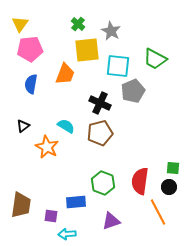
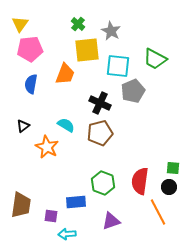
cyan semicircle: moved 1 px up
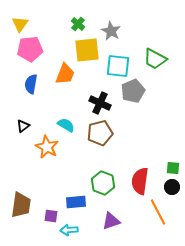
black circle: moved 3 px right
cyan arrow: moved 2 px right, 4 px up
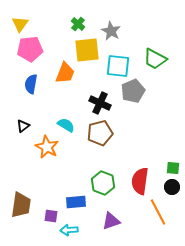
orange trapezoid: moved 1 px up
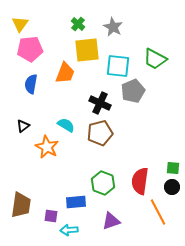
gray star: moved 2 px right, 4 px up
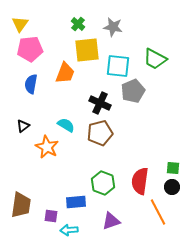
gray star: rotated 18 degrees counterclockwise
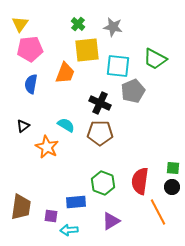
brown pentagon: rotated 15 degrees clockwise
brown trapezoid: moved 2 px down
purple triangle: rotated 12 degrees counterclockwise
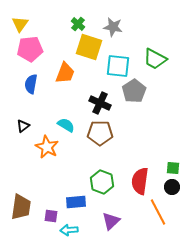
yellow square: moved 2 px right, 3 px up; rotated 24 degrees clockwise
gray pentagon: moved 1 px right; rotated 10 degrees counterclockwise
green hexagon: moved 1 px left, 1 px up
purple triangle: rotated 12 degrees counterclockwise
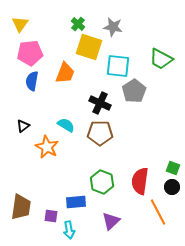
pink pentagon: moved 4 px down
green trapezoid: moved 6 px right
blue semicircle: moved 1 px right, 3 px up
green square: rotated 16 degrees clockwise
cyan arrow: rotated 96 degrees counterclockwise
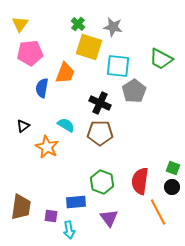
blue semicircle: moved 10 px right, 7 px down
purple triangle: moved 2 px left, 3 px up; rotated 24 degrees counterclockwise
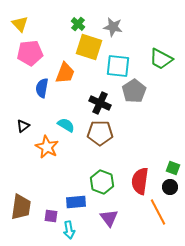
yellow triangle: rotated 18 degrees counterclockwise
black circle: moved 2 px left
